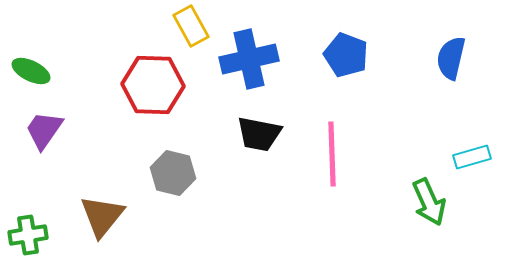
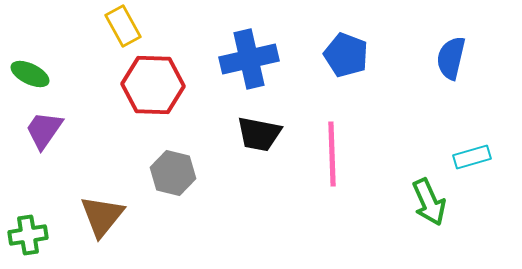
yellow rectangle: moved 68 px left
green ellipse: moved 1 px left, 3 px down
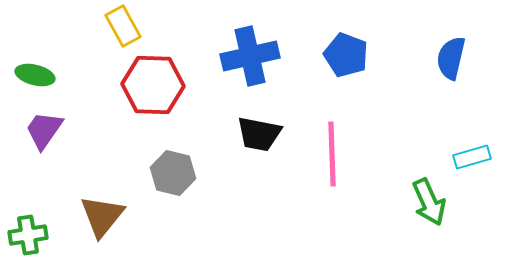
blue cross: moved 1 px right, 3 px up
green ellipse: moved 5 px right, 1 px down; rotated 12 degrees counterclockwise
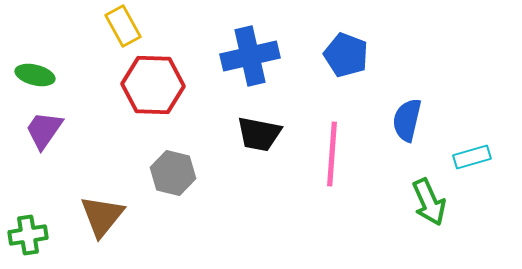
blue semicircle: moved 44 px left, 62 px down
pink line: rotated 6 degrees clockwise
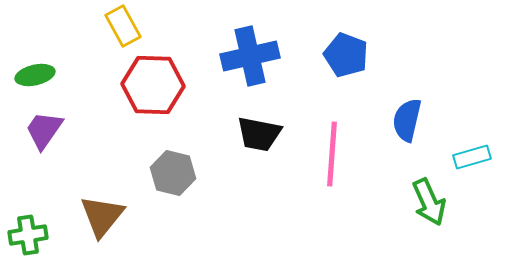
green ellipse: rotated 27 degrees counterclockwise
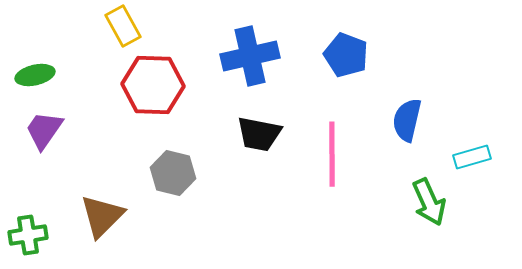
pink line: rotated 4 degrees counterclockwise
brown triangle: rotated 6 degrees clockwise
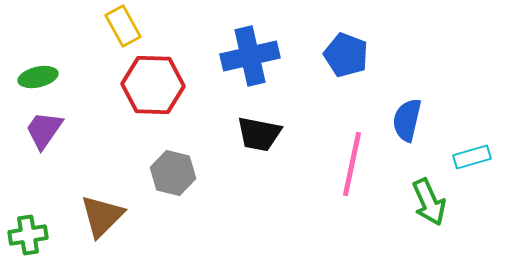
green ellipse: moved 3 px right, 2 px down
pink line: moved 20 px right, 10 px down; rotated 12 degrees clockwise
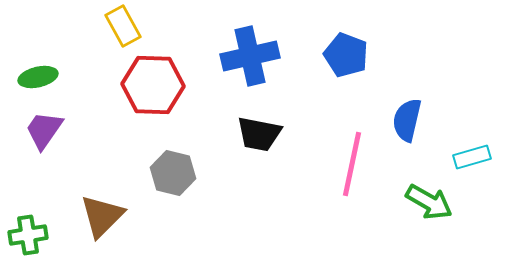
green arrow: rotated 36 degrees counterclockwise
